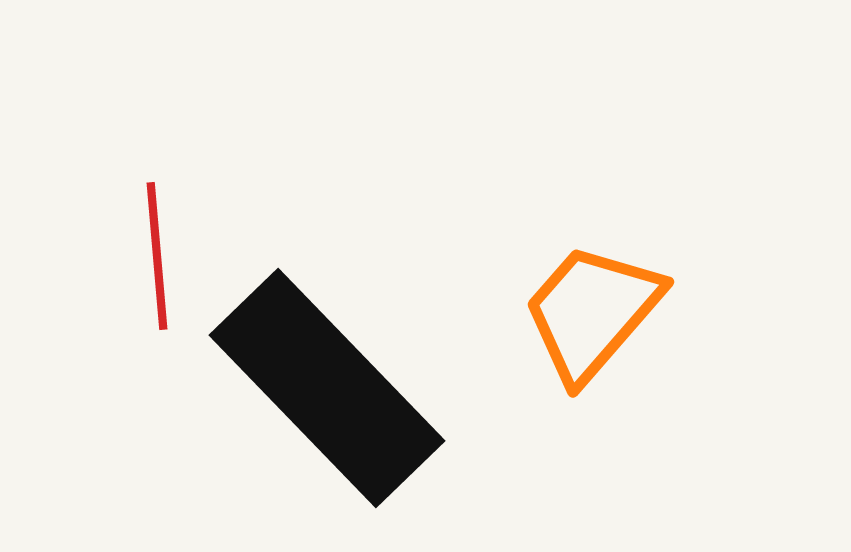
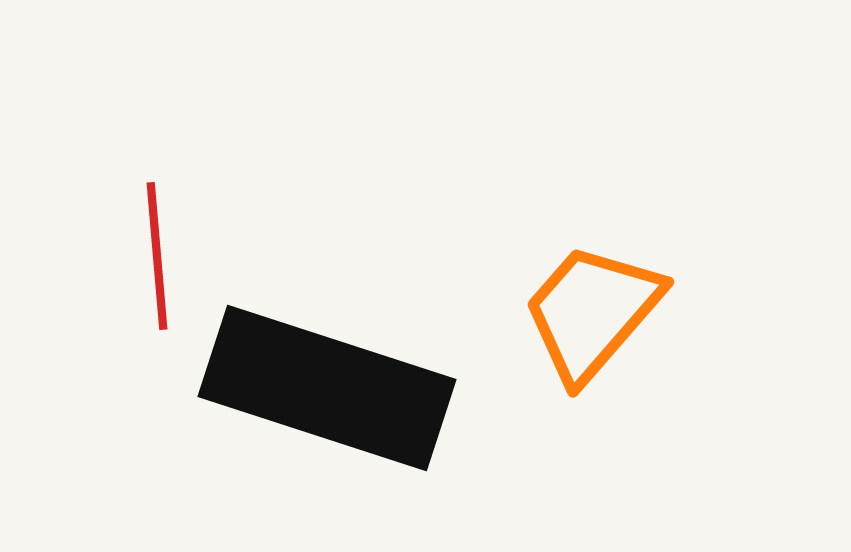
black rectangle: rotated 28 degrees counterclockwise
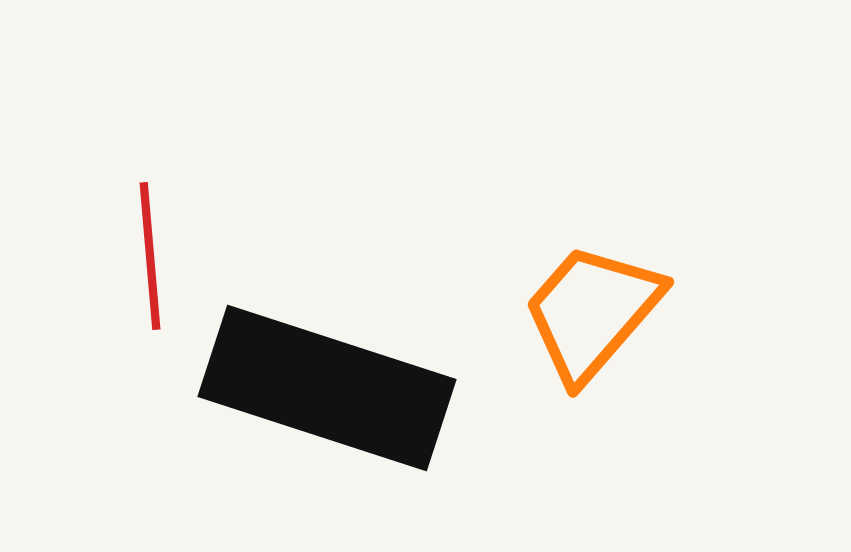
red line: moved 7 px left
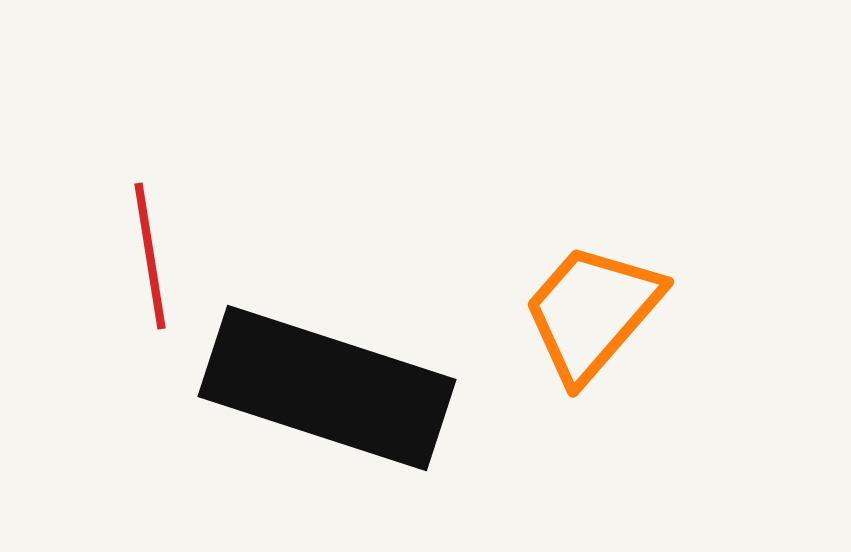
red line: rotated 4 degrees counterclockwise
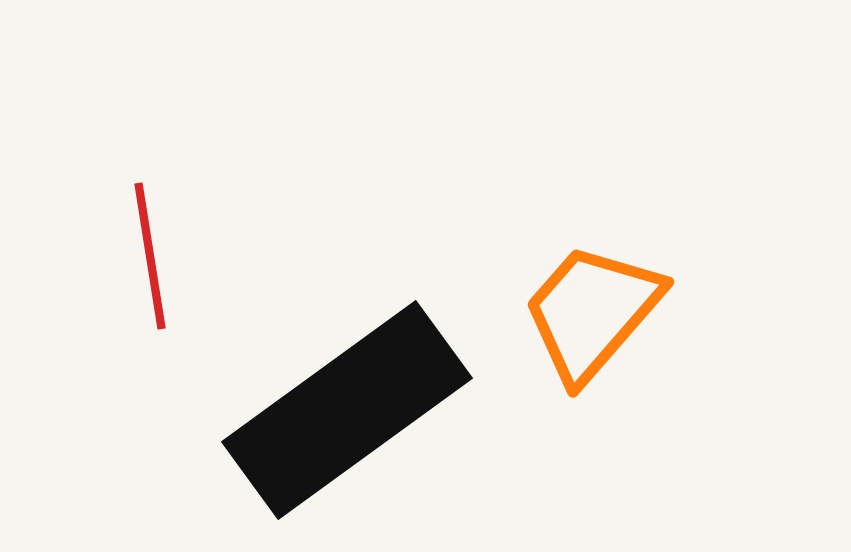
black rectangle: moved 20 px right, 22 px down; rotated 54 degrees counterclockwise
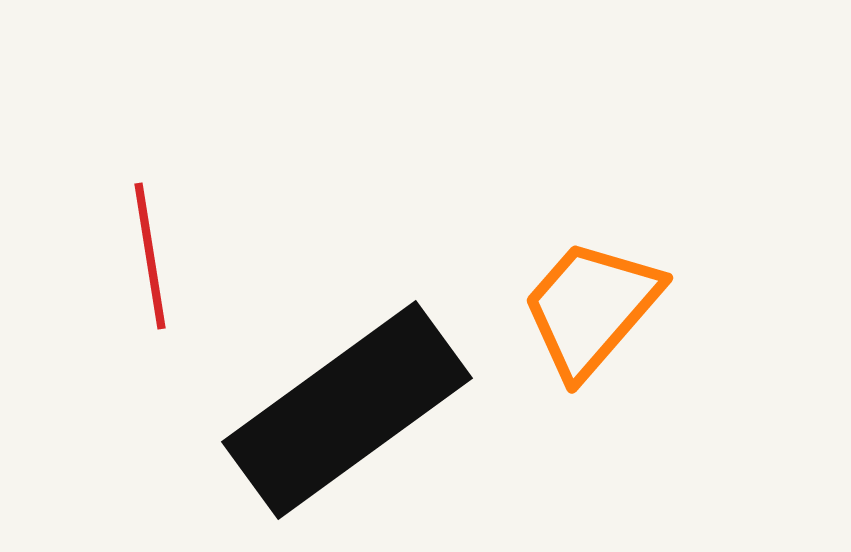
orange trapezoid: moved 1 px left, 4 px up
